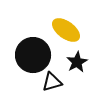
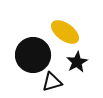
yellow ellipse: moved 1 px left, 2 px down
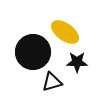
black circle: moved 3 px up
black star: rotated 30 degrees clockwise
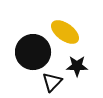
black star: moved 4 px down
black triangle: rotated 30 degrees counterclockwise
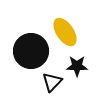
yellow ellipse: rotated 20 degrees clockwise
black circle: moved 2 px left, 1 px up
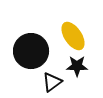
yellow ellipse: moved 8 px right, 4 px down
black triangle: rotated 10 degrees clockwise
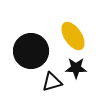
black star: moved 1 px left, 2 px down
black triangle: rotated 20 degrees clockwise
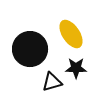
yellow ellipse: moved 2 px left, 2 px up
black circle: moved 1 px left, 2 px up
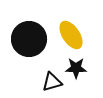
yellow ellipse: moved 1 px down
black circle: moved 1 px left, 10 px up
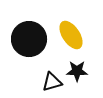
black star: moved 1 px right, 3 px down
